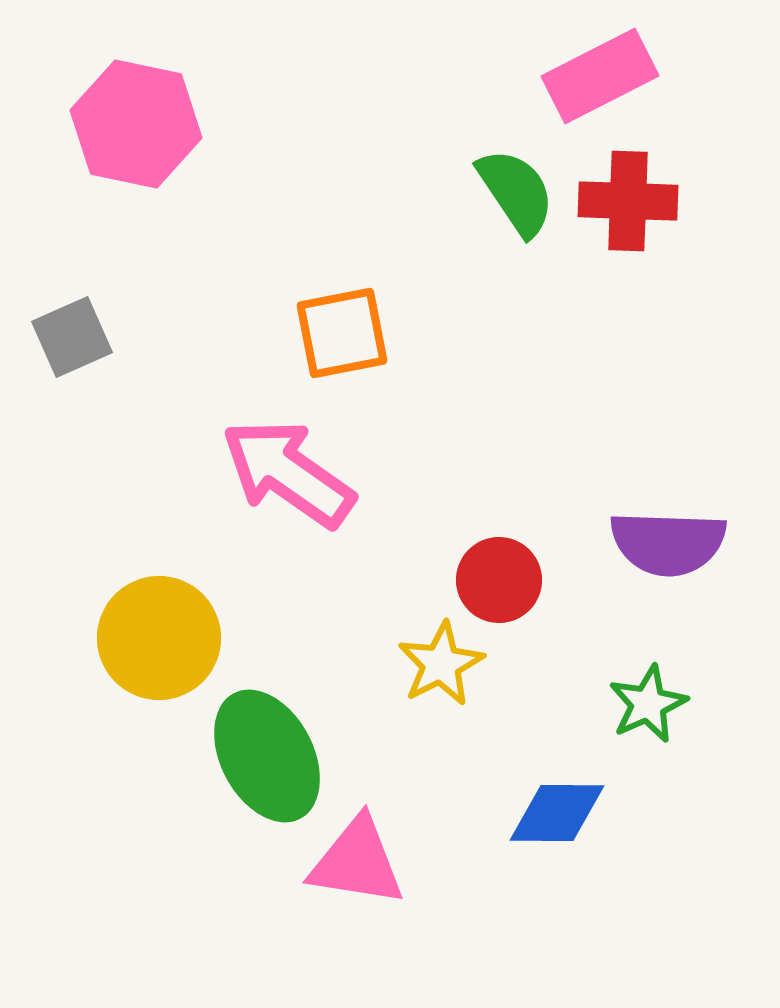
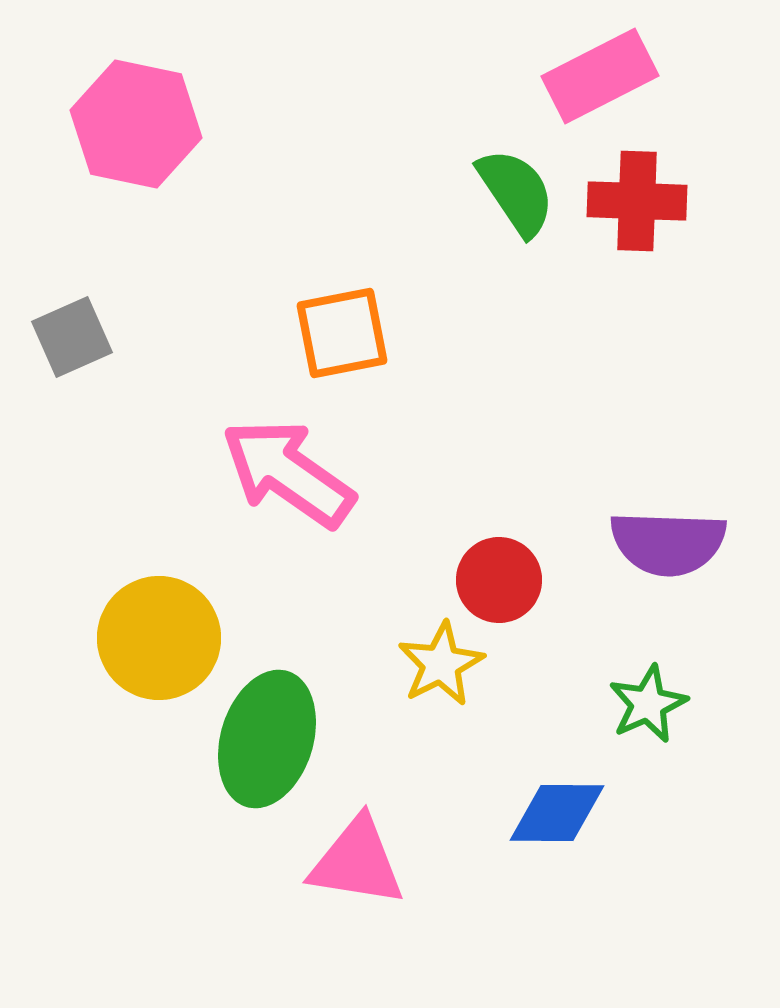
red cross: moved 9 px right
green ellipse: moved 17 px up; rotated 45 degrees clockwise
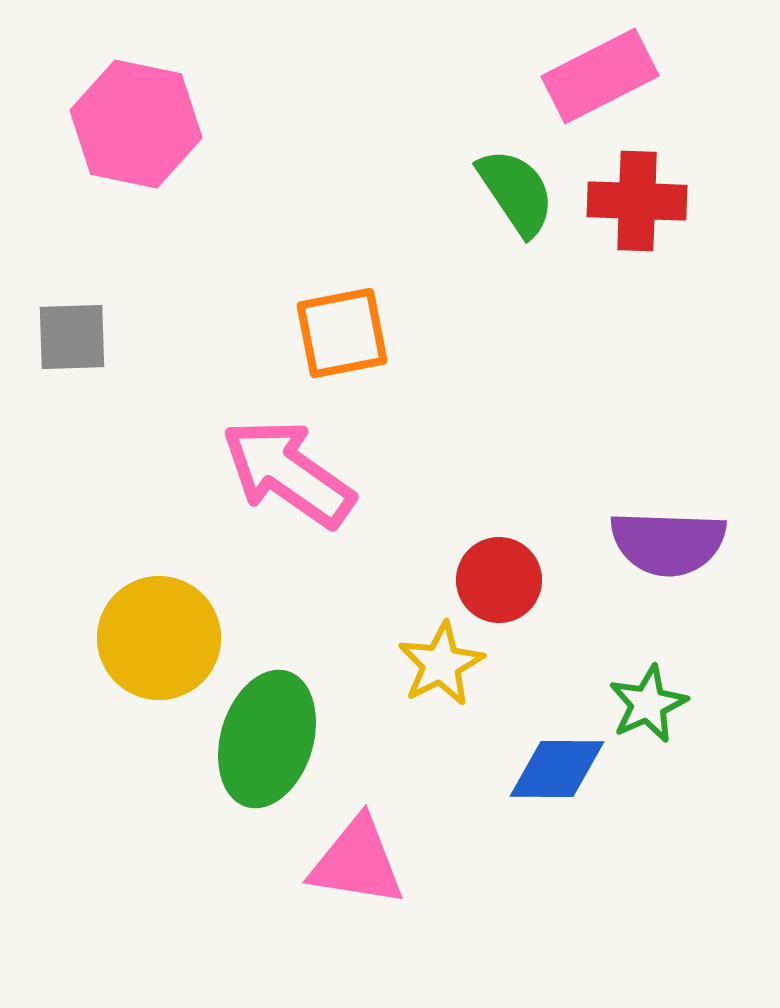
gray square: rotated 22 degrees clockwise
blue diamond: moved 44 px up
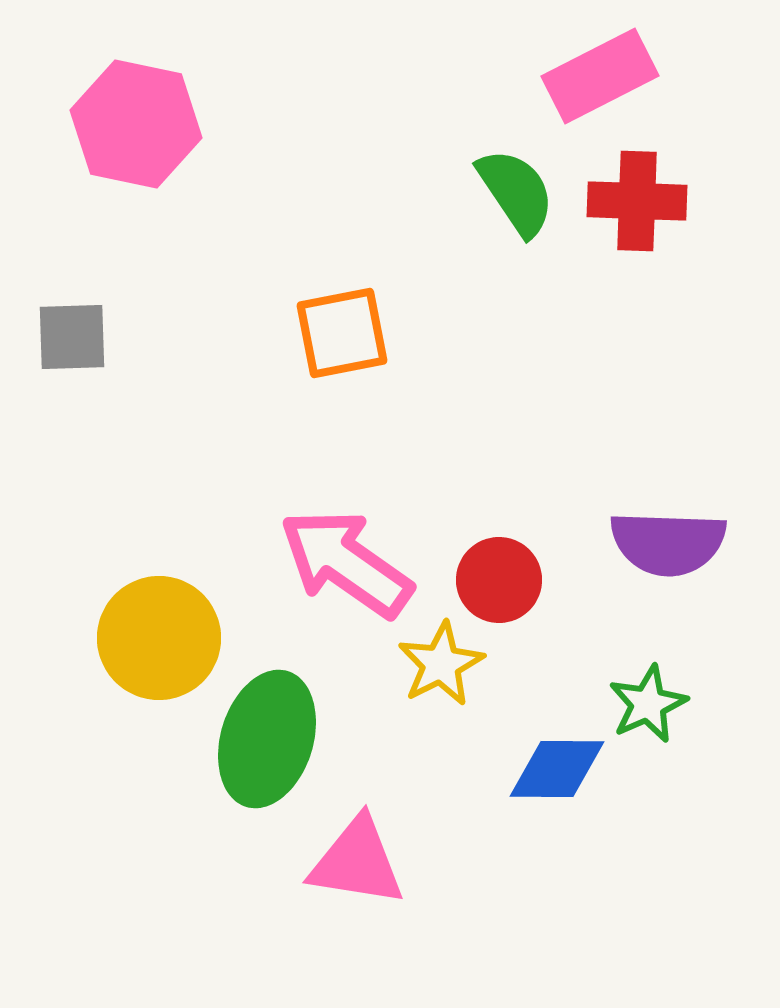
pink arrow: moved 58 px right, 90 px down
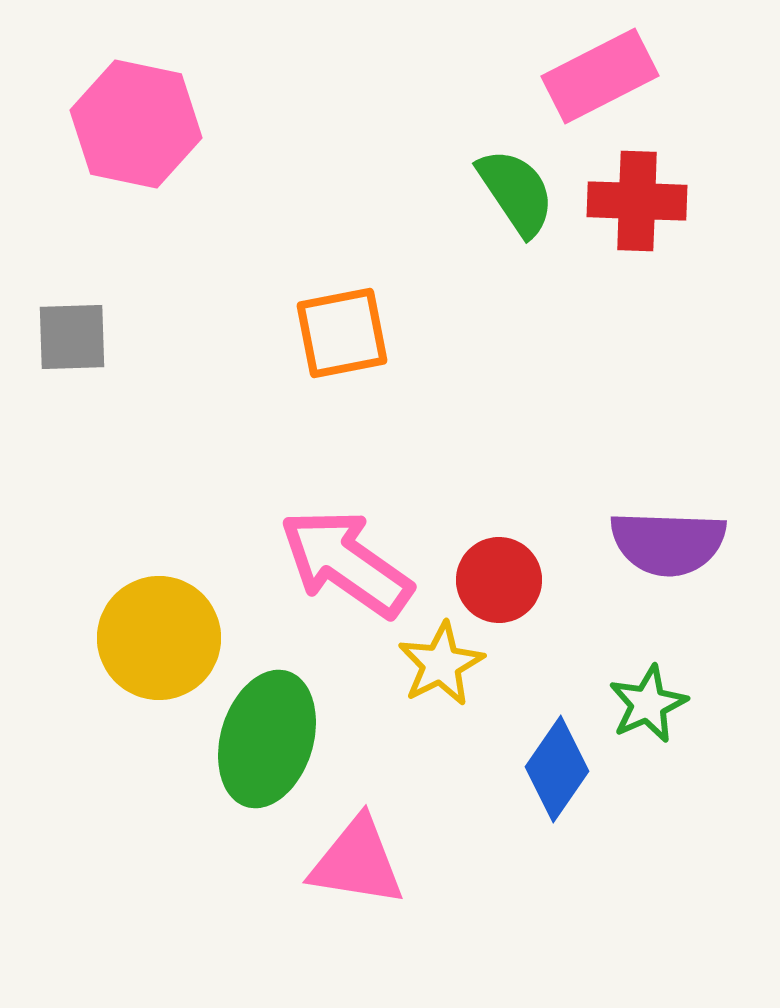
blue diamond: rotated 56 degrees counterclockwise
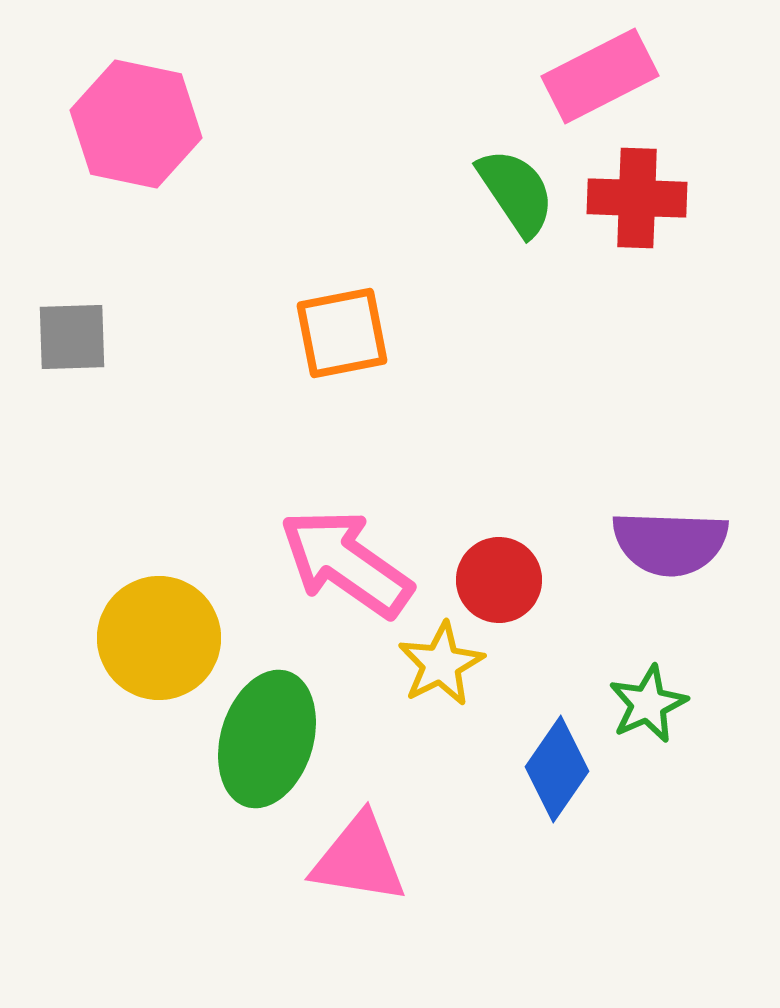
red cross: moved 3 px up
purple semicircle: moved 2 px right
pink triangle: moved 2 px right, 3 px up
